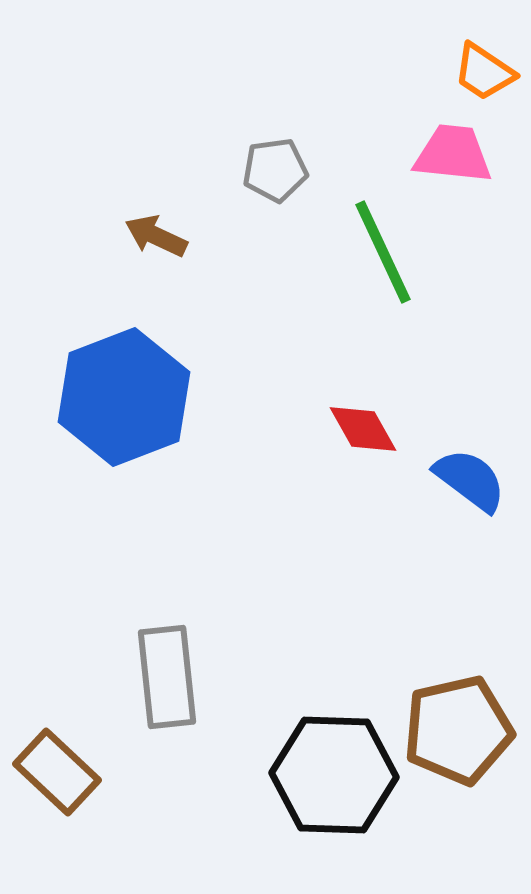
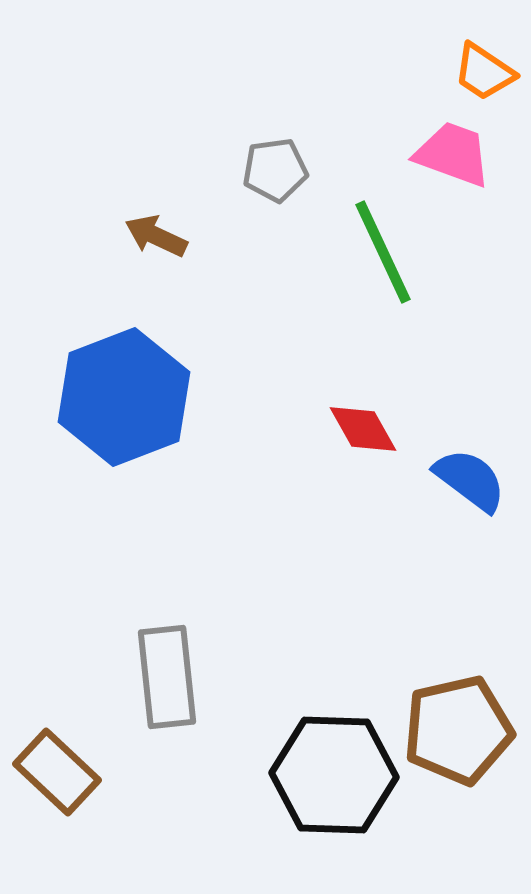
pink trapezoid: rotated 14 degrees clockwise
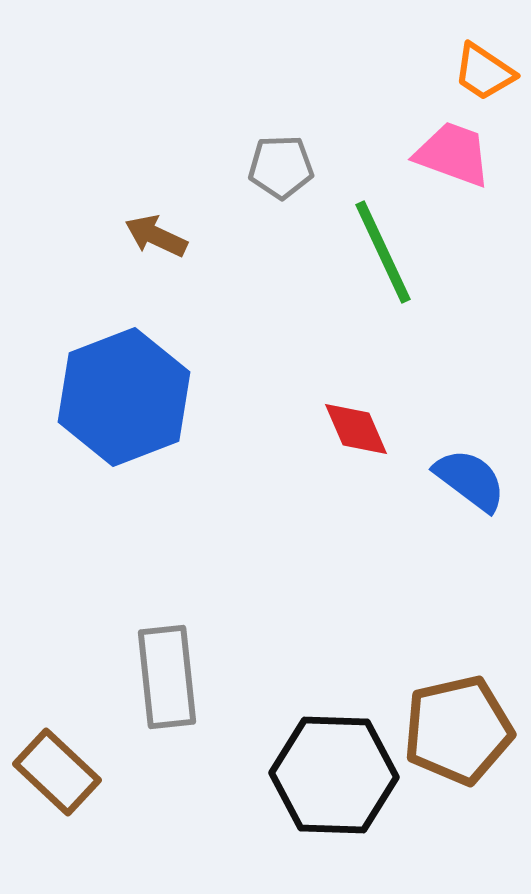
gray pentagon: moved 6 px right, 3 px up; rotated 6 degrees clockwise
red diamond: moved 7 px left; rotated 6 degrees clockwise
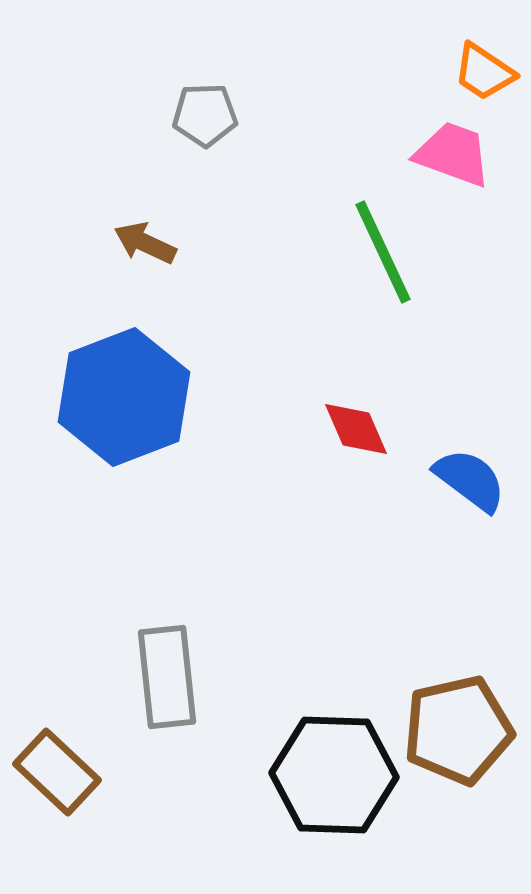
gray pentagon: moved 76 px left, 52 px up
brown arrow: moved 11 px left, 7 px down
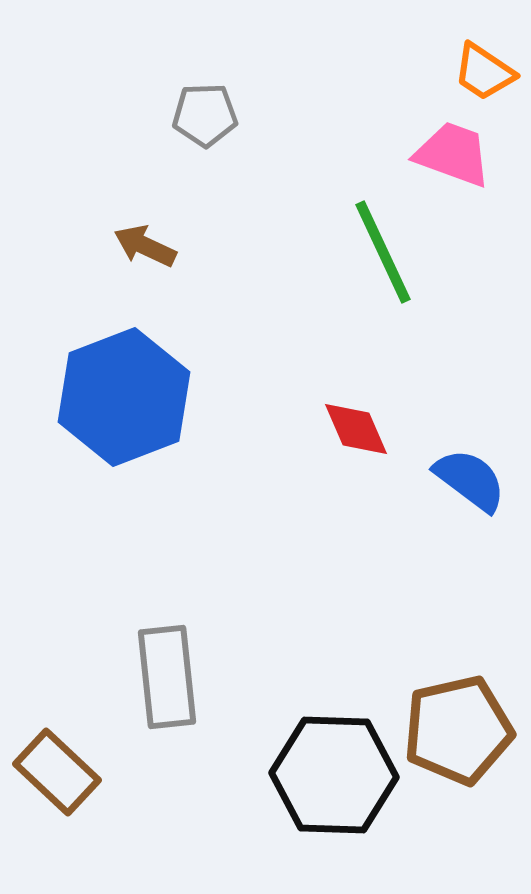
brown arrow: moved 3 px down
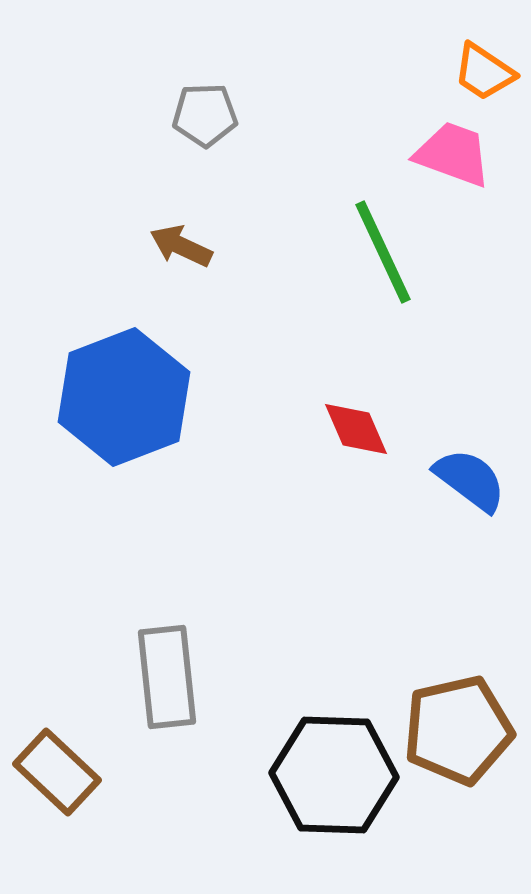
brown arrow: moved 36 px right
